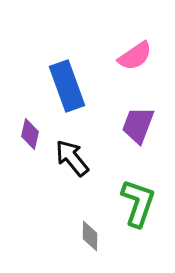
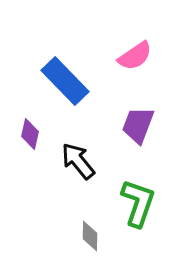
blue rectangle: moved 2 px left, 5 px up; rotated 24 degrees counterclockwise
black arrow: moved 6 px right, 3 px down
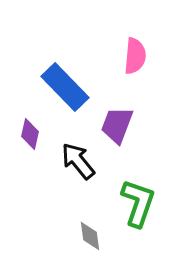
pink semicircle: rotated 51 degrees counterclockwise
blue rectangle: moved 6 px down
purple trapezoid: moved 21 px left
gray diamond: rotated 8 degrees counterclockwise
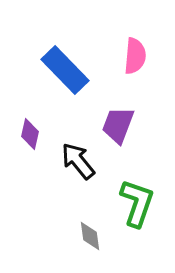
blue rectangle: moved 17 px up
purple trapezoid: moved 1 px right
green L-shape: moved 1 px left
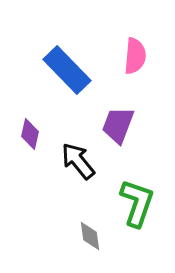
blue rectangle: moved 2 px right
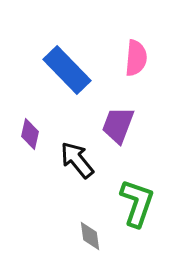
pink semicircle: moved 1 px right, 2 px down
black arrow: moved 1 px left, 1 px up
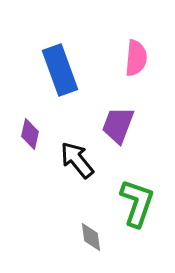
blue rectangle: moved 7 px left; rotated 24 degrees clockwise
gray diamond: moved 1 px right, 1 px down
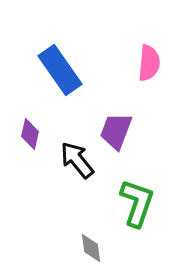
pink semicircle: moved 13 px right, 5 px down
blue rectangle: rotated 15 degrees counterclockwise
purple trapezoid: moved 2 px left, 6 px down
gray diamond: moved 11 px down
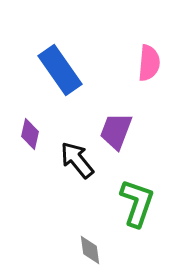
gray diamond: moved 1 px left, 2 px down
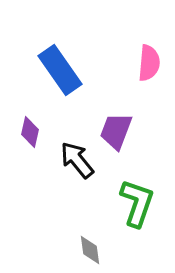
purple diamond: moved 2 px up
